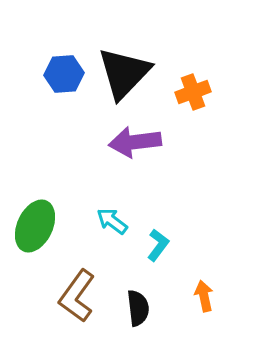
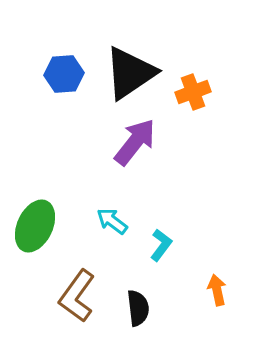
black triangle: moved 6 px right; rotated 12 degrees clockwise
purple arrow: rotated 135 degrees clockwise
cyan L-shape: moved 3 px right
orange arrow: moved 13 px right, 6 px up
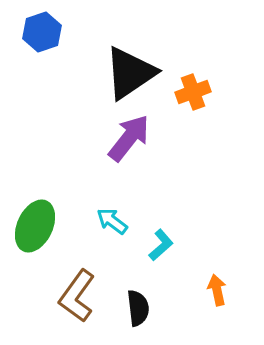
blue hexagon: moved 22 px left, 42 px up; rotated 15 degrees counterclockwise
purple arrow: moved 6 px left, 4 px up
cyan L-shape: rotated 12 degrees clockwise
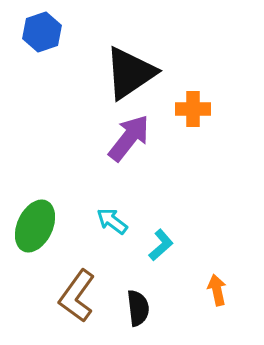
orange cross: moved 17 px down; rotated 20 degrees clockwise
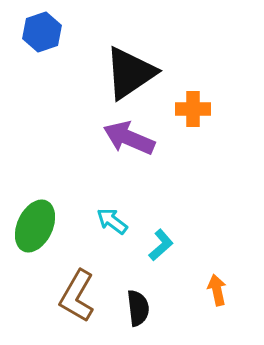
purple arrow: rotated 105 degrees counterclockwise
brown L-shape: rotated 6 degrees counterclockwise
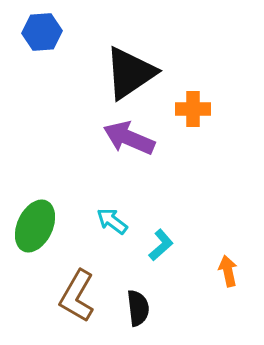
blue hexagon: rotated 15 degrees clockwise
orange arrow: moved 11 px right, 19 px up
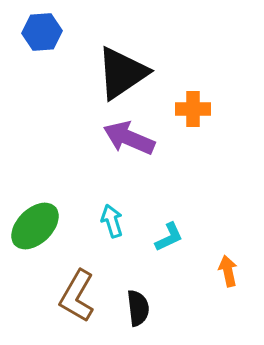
black triangle: moved 8 px left
cyan arrow: rotated 36 degrees clockwise
green ellipse: rotated 21 degrees clockwise
cyan L-shape: moved 8 px right, 8 px up; rotated 16 degrees clockwise
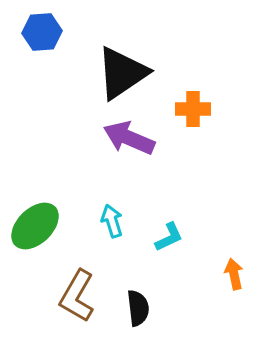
orange arrow: moved 6 px right, 3 px down
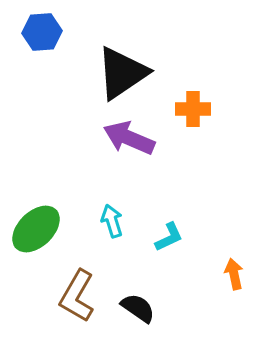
green ellipse: moved 1 px right, 3 px down
black semicircle: rotated 48 degrees counterclockwise
